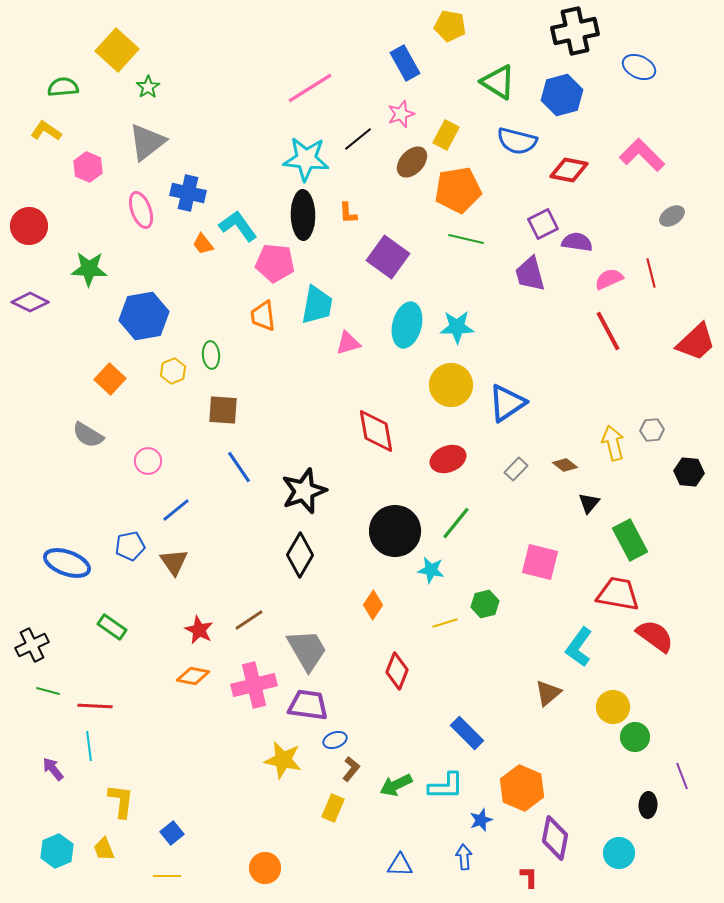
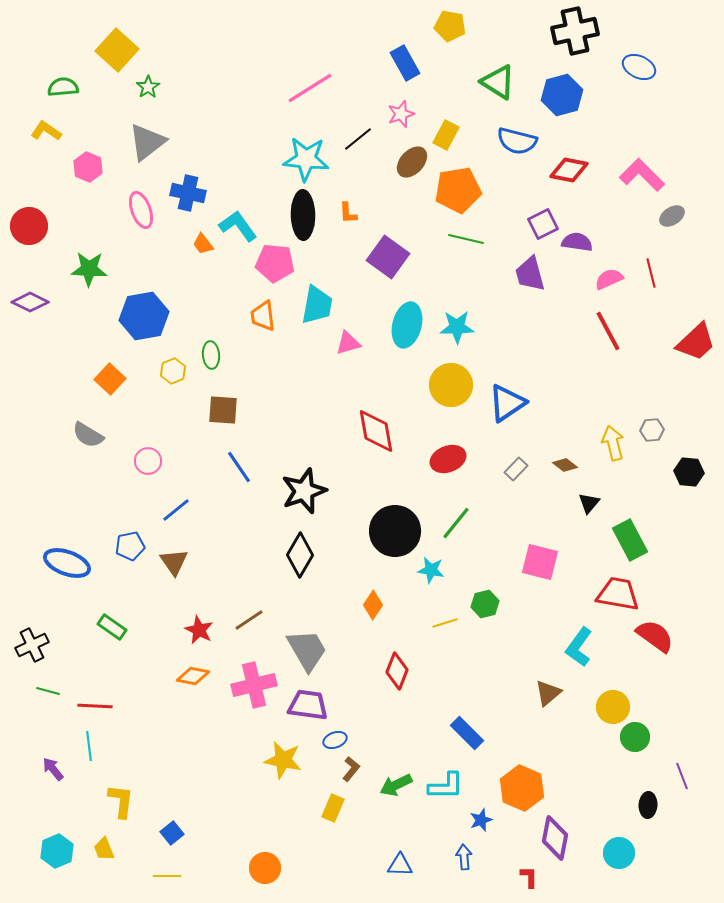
pink L-shape at (642, 155): moved 20 px down
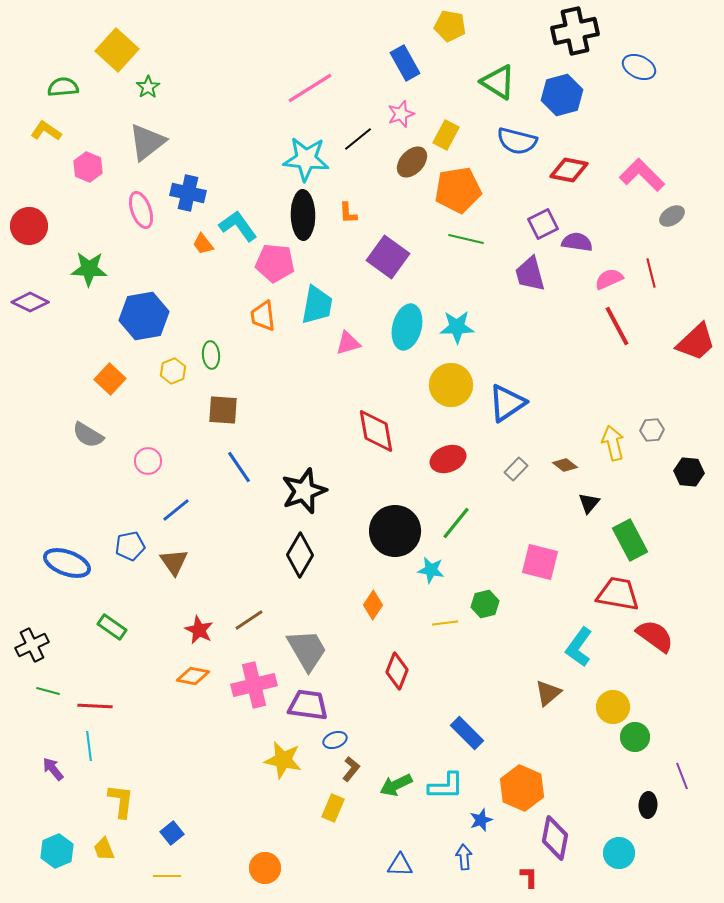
cyan ellipse at (407, 325): moved 2 px down
red line at (608, 331): moved 9 px right, 5 px up
yellow line at (445, 623): rotated 10 degrees clockwise
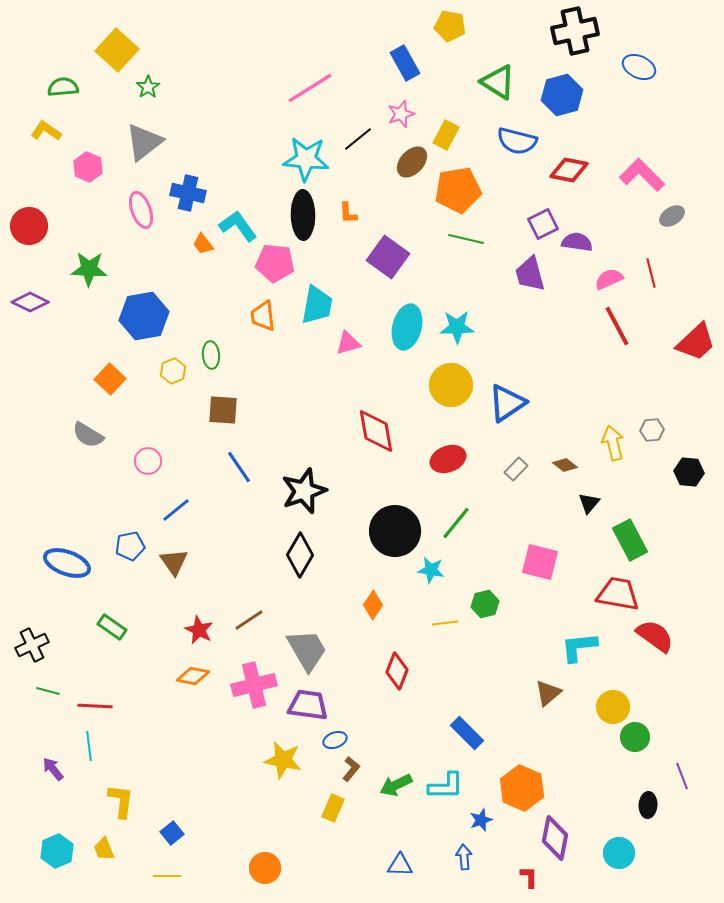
gray triangle at (147, 142): moved 3 px left
cyan L-shape at (579, 647): rotated 48 degrees clockwise
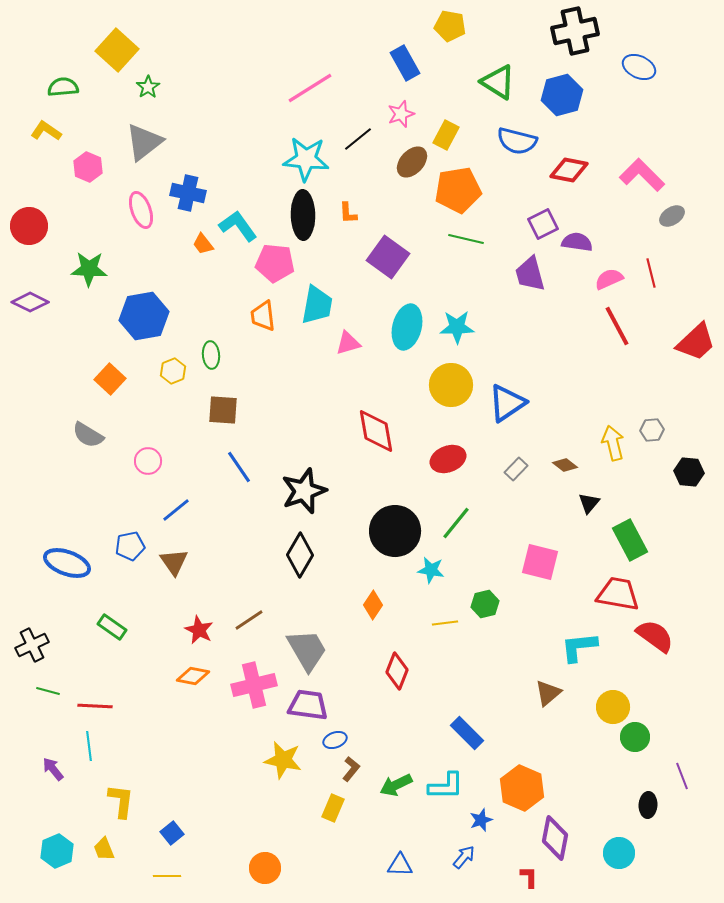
blue arrow at (464, 857): rotated 45 degrees clockwise
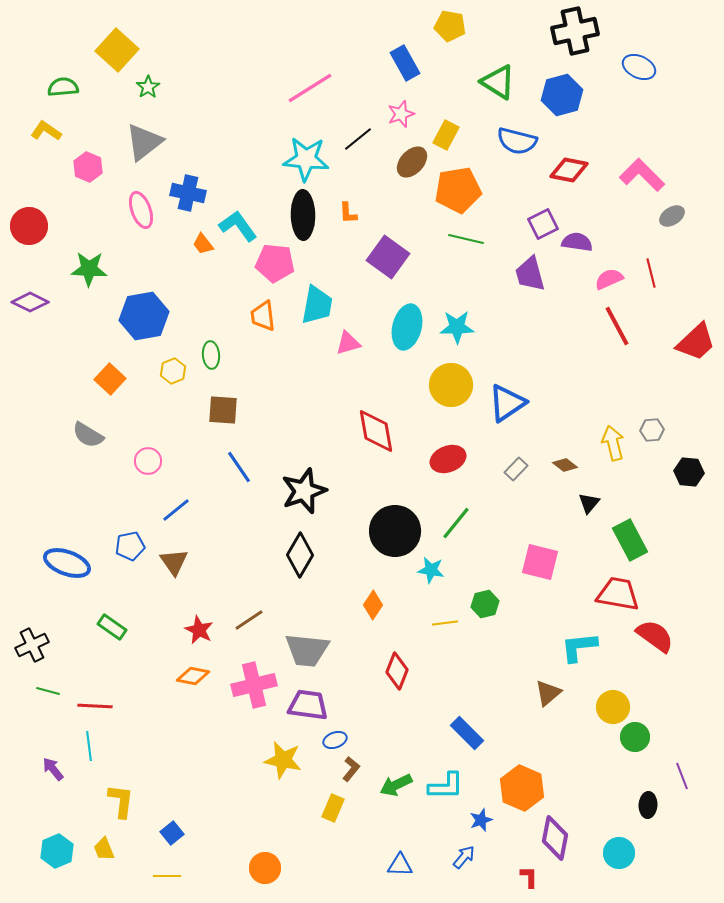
gray trapezoid at (307, 650): rotated 126 degrees clockwise
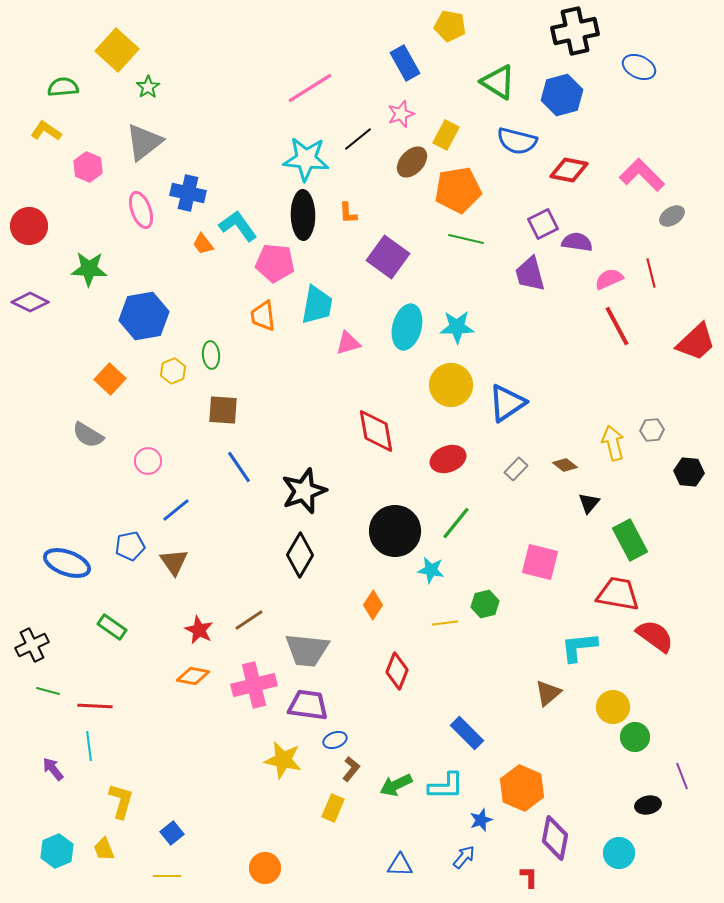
yellow L-shape at (121, 801): rotated 9 degrees clockwise
black ellipse at (648, 805): rotated 75 degrees clockwise
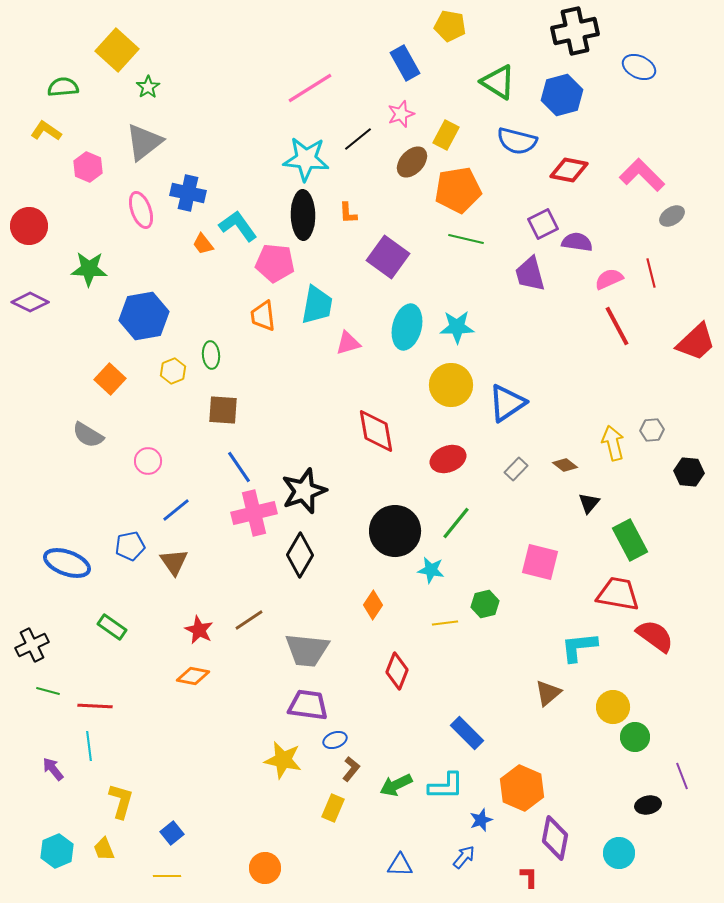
pink cross at (254, 685): moved 172 px up
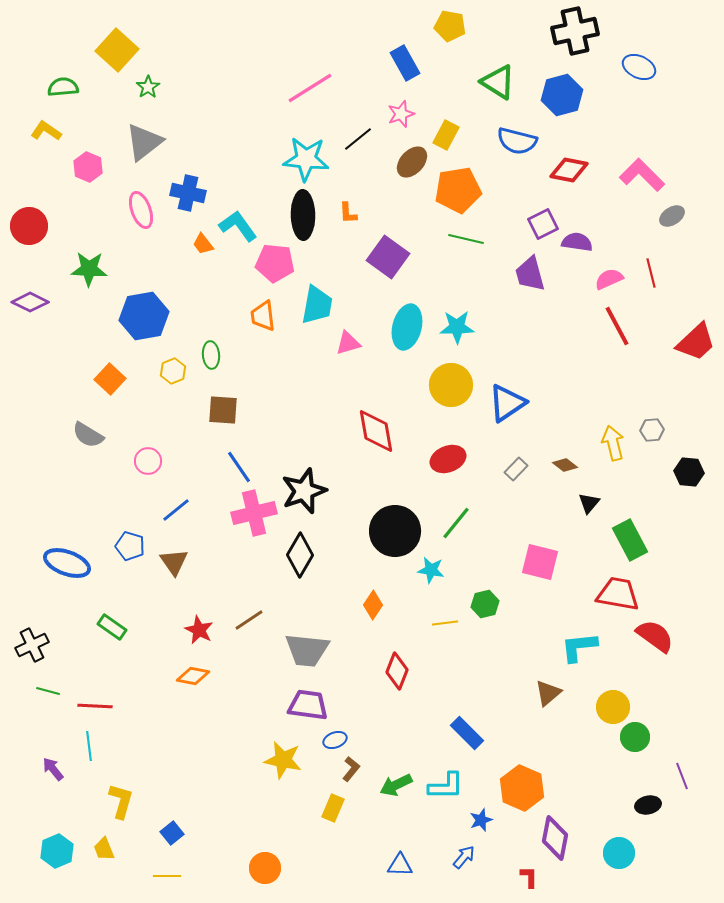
blue pentagon at (130, 546): rotated 28 degrees clockwise
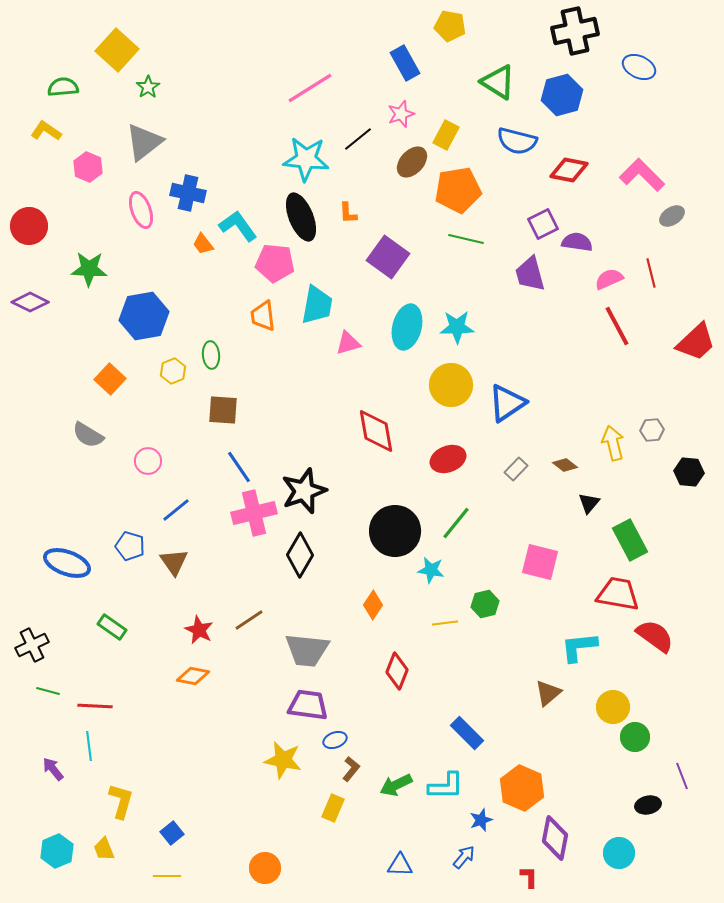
black ellipse at (303, 215): moved 2 px left, 2 px down; rotated 21 degrees counterclockwise
